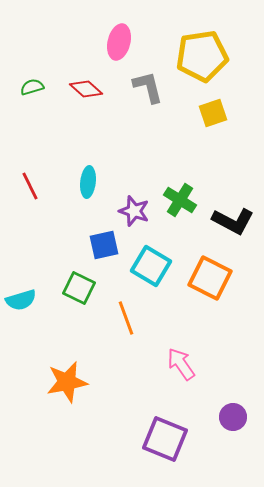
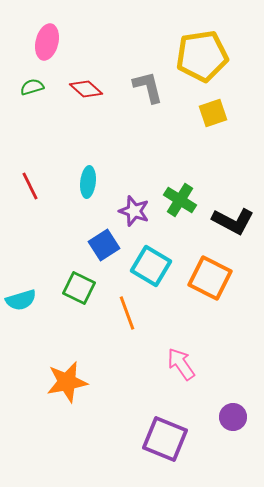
pink ellipse: moved 72 px left
blue square: rotated 20 degrees counterclockwise
orange line: moved 1 px right, 5 px up
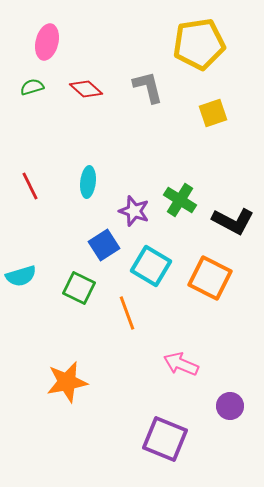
yellow pentagon: moved 3 px left, 12 px up
cyan semicircle: moved 24 px up
pink arrow: rotated 32 degrees counterclockwise
purple circle: moved 3 px left, 11 px up
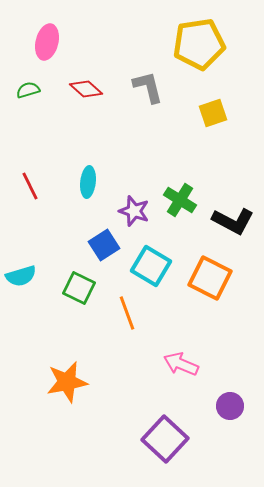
green semicircle: moved 4 px left, 3 px down
purple square: rotated 21 degrees clockwise
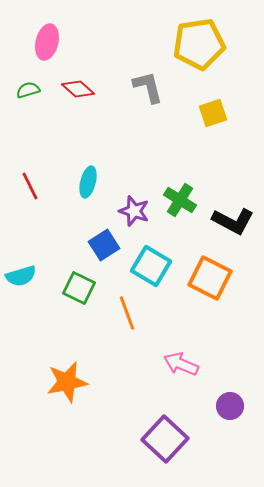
red diamond: moved 8 px left
cyan ellipse: rotated 8 degrees clockwise
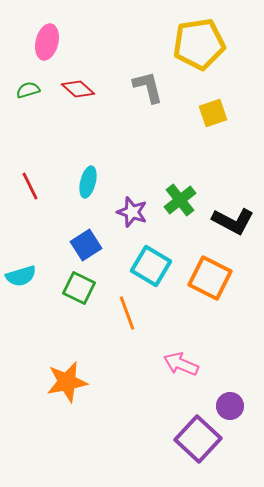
green cross: rotated 20 degrees clockwise
purple star: moved 2 px left, 1 px down
blue square: moved 18 px left
purple square: moved 33 px right
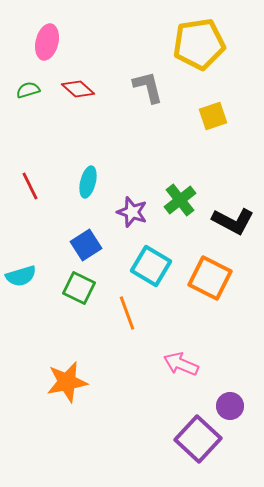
yellow square: moved 3 px down
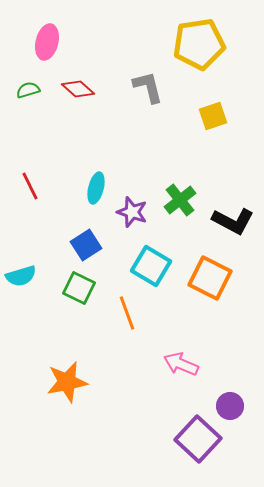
cyan ellipse: moved 8 px right, 6 px down
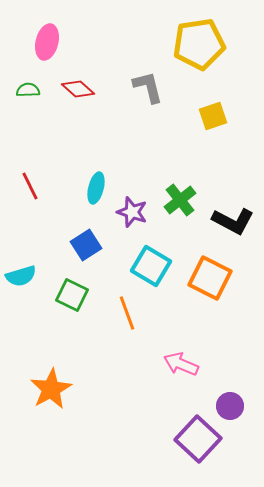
green semicircle: rotated 15 degrees clockwise
green square: moved 7 px left, 7 px down
orange star: moved 16 px left, 7 px down; rotated 18 degrees counterclockwise
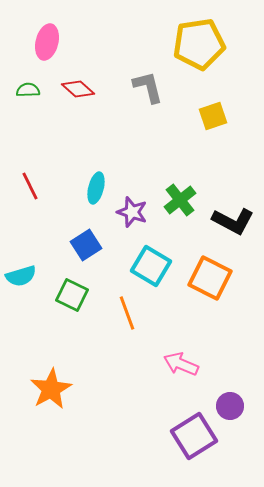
purple square: moved 4 px left, 3 px up; rotated 15 degrees clockwise
